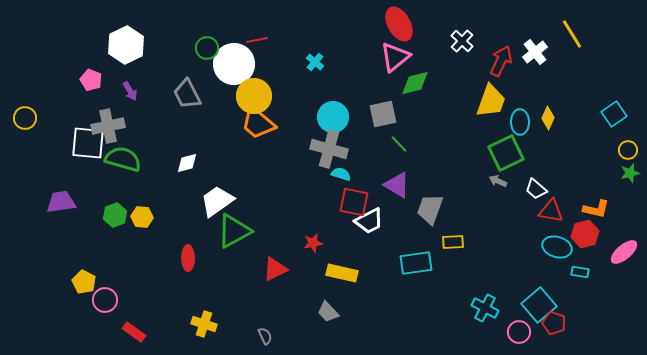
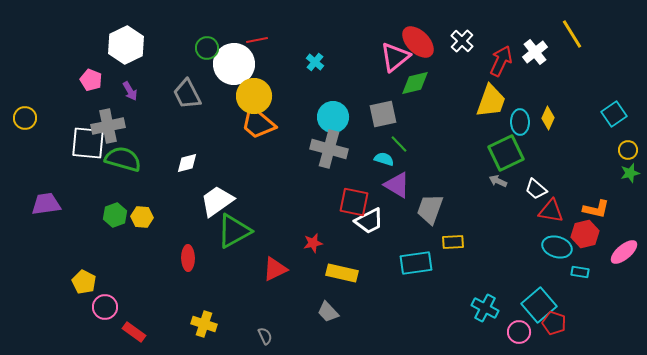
red ellipse at (399, 24): moved 19 px right, 18 px down; rotated 16 degrees counterclockwise
cyan semicircle at (341, 174): moved 43 px right, 15 px up
purple trapezoid at (61, 202): moved 15 px left, 2 px down
pink circle at (105, 300): moved 7 px down
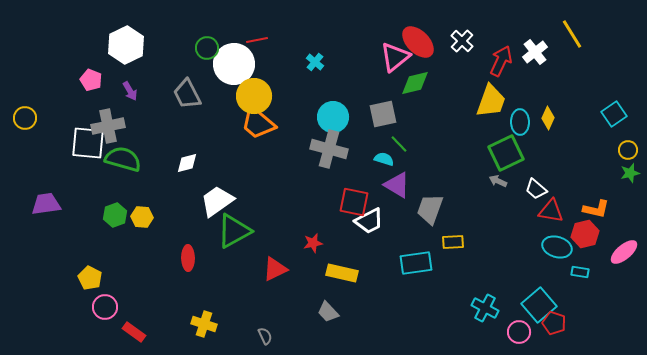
yellow pentagon at (84, 282): moved 6 px right, 4 px up
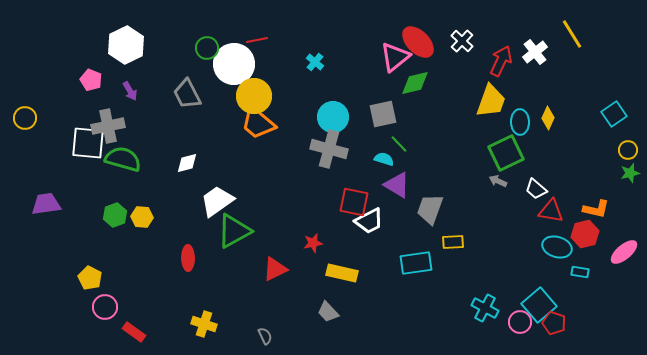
pink circle at (519, 332): moved 1 px right, 10 px up
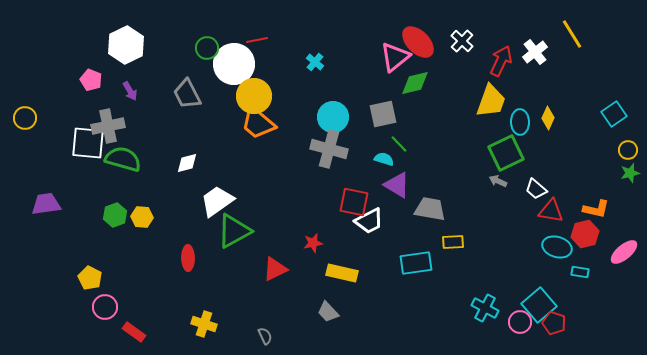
gray trapezoid at (430, 209): rotated 80 degrees clockwise
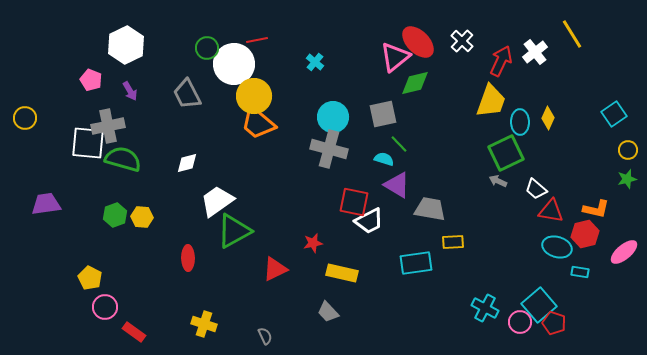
green star at (630, 173): moved 3 px left, 6 px down
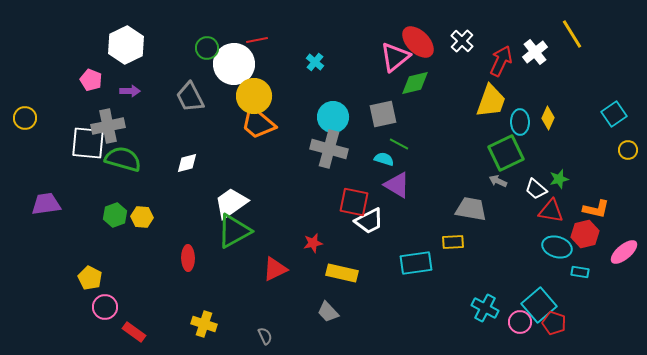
purple arrow at (130, 91): rotated 60 degrees counterclockwise
gray trapezoid at (187, 94): moved 3 px right, 3 px down
green line at (399, 144): rotated 18 degrees counterclockwise
green star at (627, 179): moved 68 px left
white trapezoid at (217, 201): moved 14 px right, 2 px down
gray trapezoid at (430, 209): moved 41 px right
